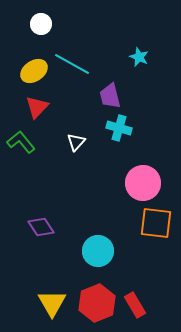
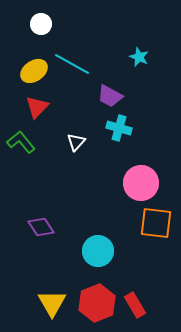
purple trapezoid: rotated 48 degrees counterclockwise
pink circle: moved 2 px left
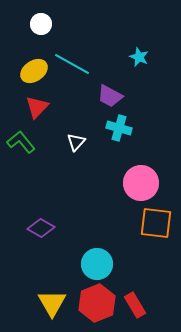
purple diamond: moved 1 px down; rotated 28 degrees counterclockwise
cyan circle: moved 1 px left, 13 px down
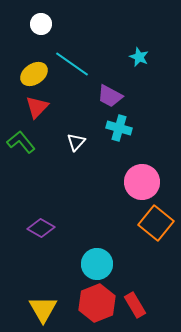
cyan line: rotated 6 degrees clockwise
yellow ellipse: moved 3 px down
pink circle: moved 1 px right, 1 px up
orange square: rotated 32 degrees clockwise
yellow triangle: moved 9 px left, 6 px down
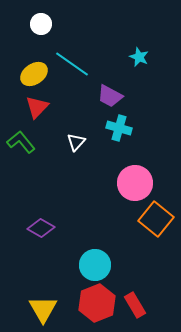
pink circle: moved 7 px left, 1 px down
orange square: moved 4 px up
cyan circle: moved 2 px left, 1 px down
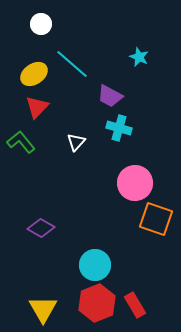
cyan line: rotated 6 degrees clockwise
orange square: rotated 20 degrees counterclockwise
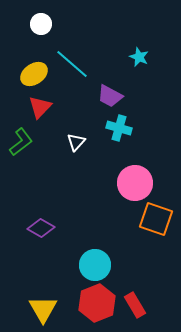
red triangle: moved 3 px right
green L-shape: rotated 92 degrees clockwise
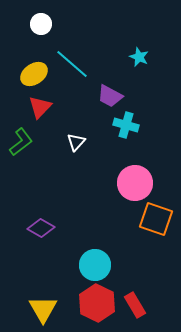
cyan cross: moved 7 px right, 3 px up
red hexagon: rotated 12 degrees counterclockwise
